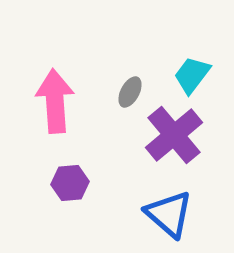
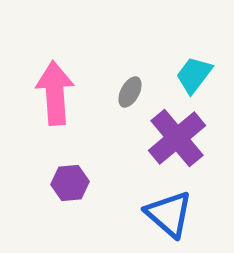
cyan trapezoid: moved 2 px right
pink arrow: moved 8 px up
purple cross: moved 3 px right, 3 px down
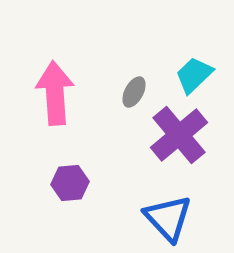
cyan trapezoid: rotated 9 degrees clockwise
gray ellipse: moved 4 px right
purple cross: moved 2 px right, 3 px up
blue triangle: moved 1 px left, 4 px down; rotated 6 degrees clockwise
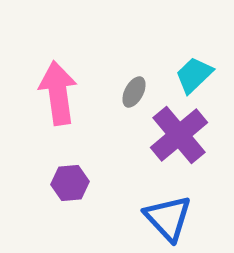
pink arrow: moved 3 px right; rotated 4 degrees counterclockwise
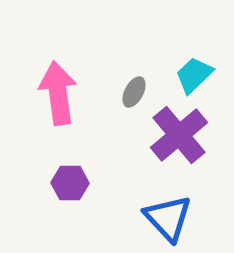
purple hexagon: rotated 6 degrees clockwise
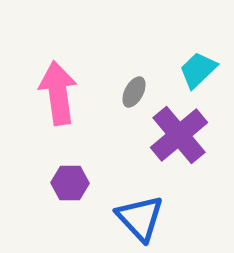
cyan trapezoid: moved 4 px right, 5 px up
blue triangle: moved 28 px left
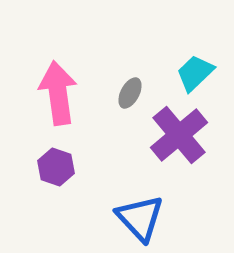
cyan trapezoid: moved 3 px left, 3 px down
gray ellipse: moved 4 px left, 1 px down
purple hexagon: moved 14 px left, 16 px up; rotated 18 degrees clockwise
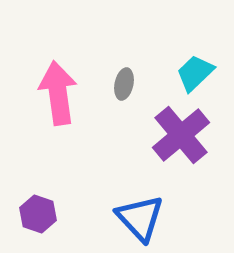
gray ellipse: moved 6 px left, 9 px up; rotated 16 degrees counterclockwise
purple cross: moved 2 px right
purple hexagon: moved 18 px left, 47 px down
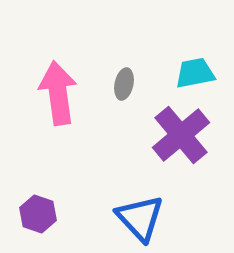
cyan trapezoid: rotated 33 degrees clockwise
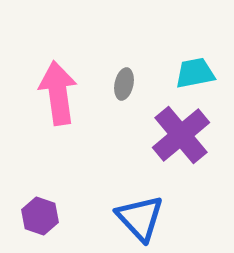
purple hexagon: moved 2 px right, 2 px down
